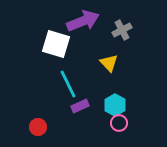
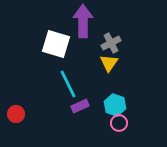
purple arrow: rotated 68 degrees counterclockwise
gray cross: moved 11 px left, 13 px down
yellow triangle: rotated 18 degrees clockwise
cyan hexagon: rotated 10 degrees counterclockwise
red circle: moved 22 px left, 13 px up
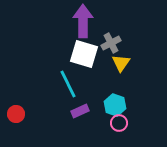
white square: moved 28 px right, 10 px down
yellow triangle: moved 12 px right
purple rectangle: moved 5 px down
